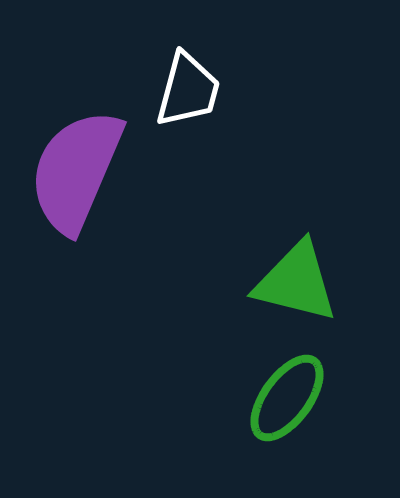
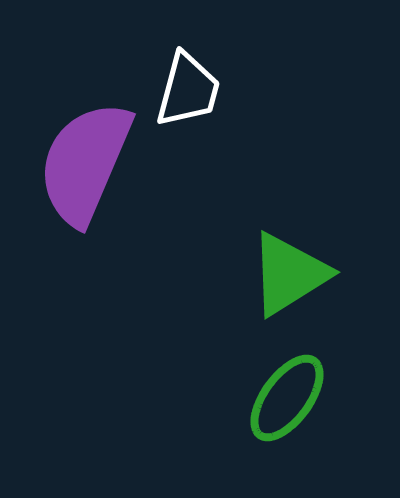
purple semicircle: moved 9 px right, 8 px up
green triangle: moved 7 px left, 8 px up; rotated 46 degrees counterclockwise
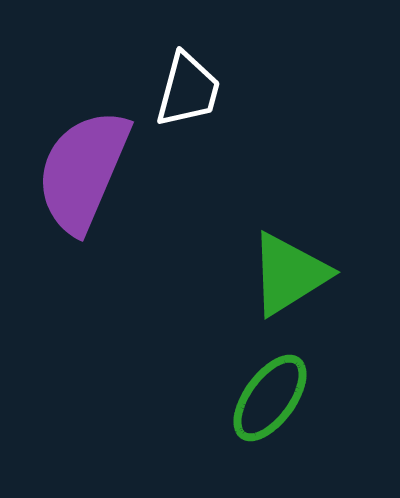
purple semicircle: moved 2 px left, 8 px down
green ellipse: moved 17 px left
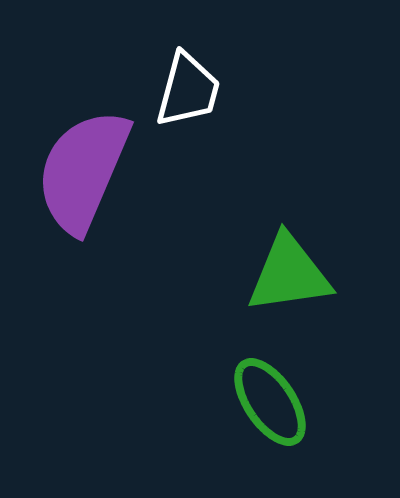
green triangle: rotated 24 degrees clockwise
green ellipse: moved 4 px down; rotated 70 degrees counterclockwise
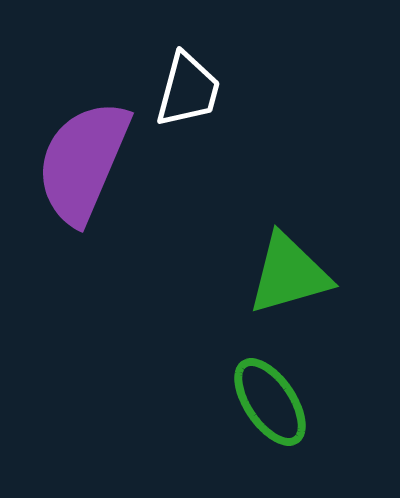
purple semicircle: moved 9 px up
green triangle: rotated 8 degrees counterclockwise
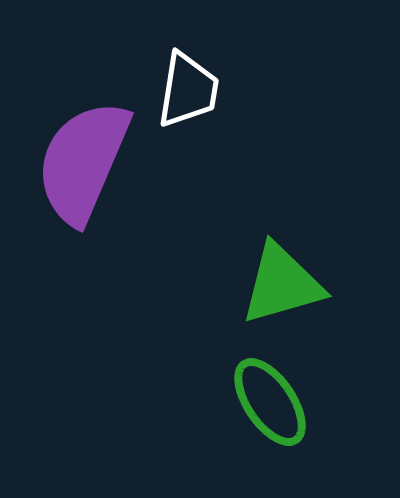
white trapezoid: rotated 6 degrees counterclockwise
green triangle: moved 7 px left, 10 px down
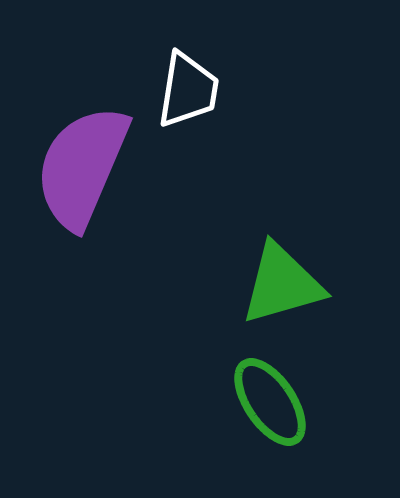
purple semicircle: moved 1 px left, 5 px down
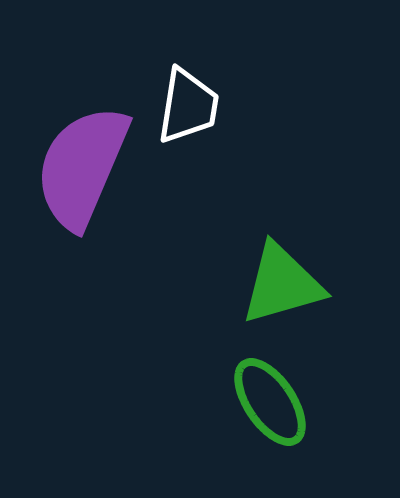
white trapezoid: moved 16 px down
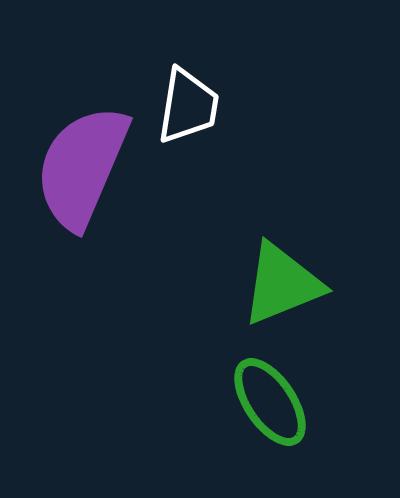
green triangle: rotated 6 degrees counterclockwise
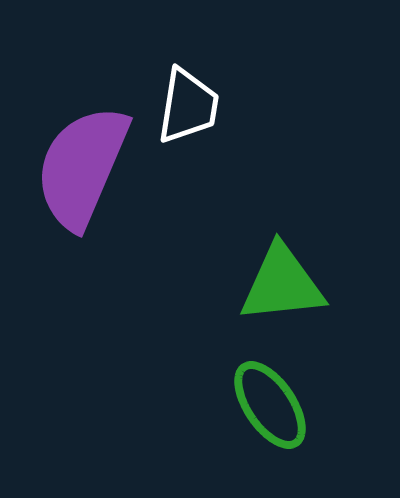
green triangle: rotated 16 degrees clockwise
green ellipse: moved 3 px down
